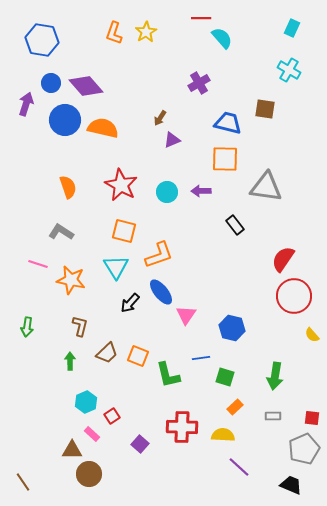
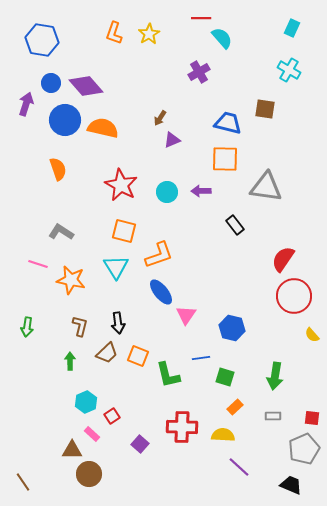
yellow star at (146, 32): moved 3 px right, 2 px down
purple cross at (199, 83): moved 11 px up
orange semicircle at (68, 187): moved 10 px left, 18 px up
black arrow at (130, 303): moved 12 px left, 20 px down; rotated 50 degrees counterclockwise
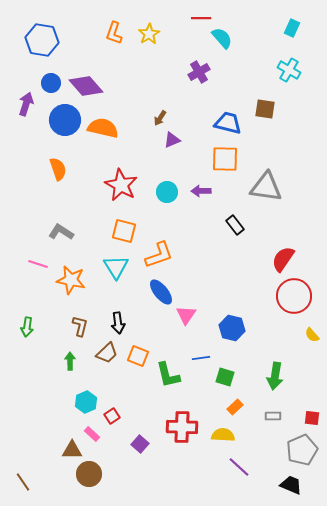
gray pentagon at (304, 449): moved 2 px left, 1 px down
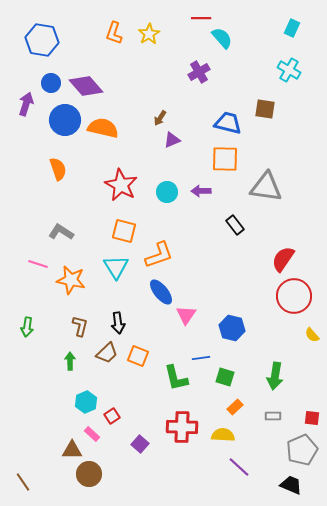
green L-shape at (168, 375): moved 8 px right, 3 px down
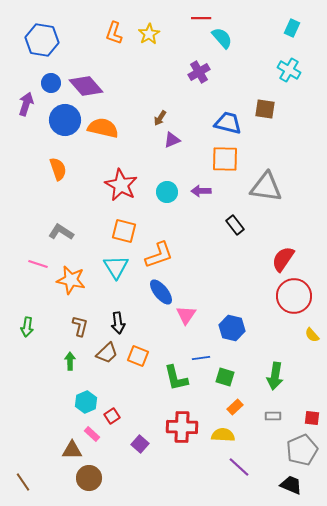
brown circle at (89, 474): moved 4 px down
